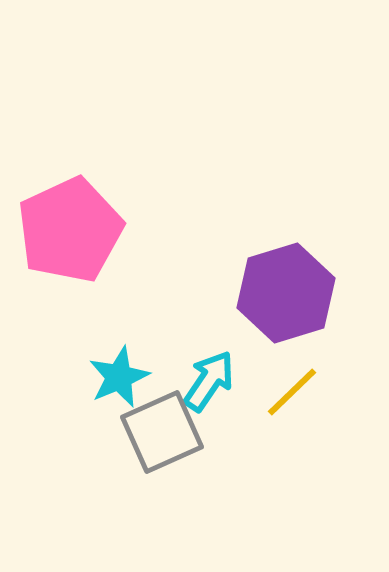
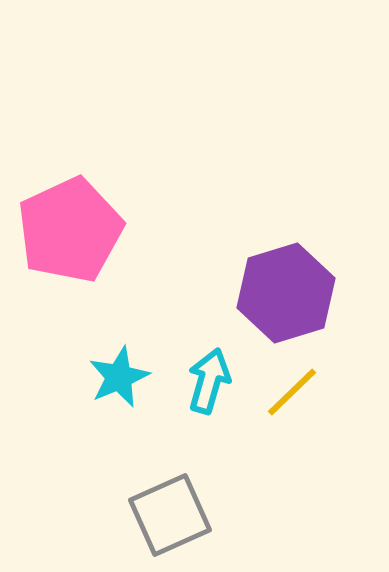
cyan arrow: rotated 18 degrees counterclockwise
gray square: moved 8 px right, 83 px down
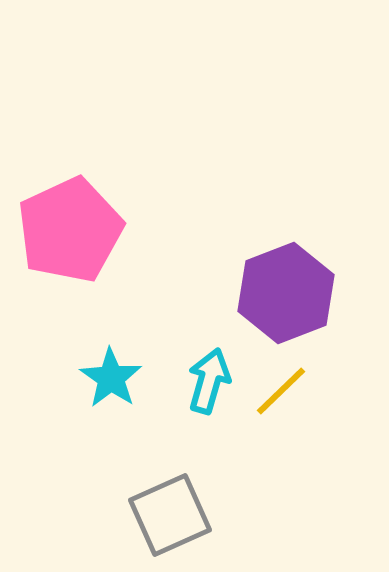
purple hexagon: rotated 4 degrees counterclockwise
cyan star: moved 8 px left, 1 px down; rotated 14 degrees counterclockwise
yellow line: moved 11 px left, 1 px up
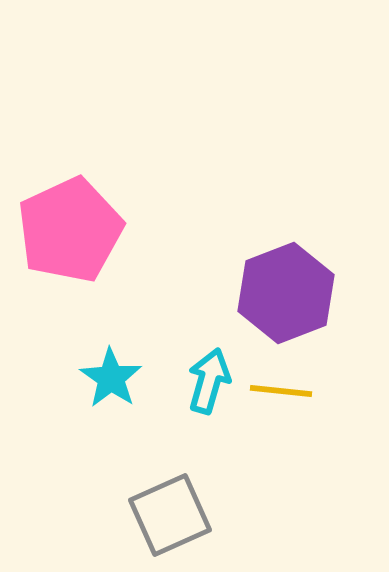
yellow line: rotated 50 degrees clockwise
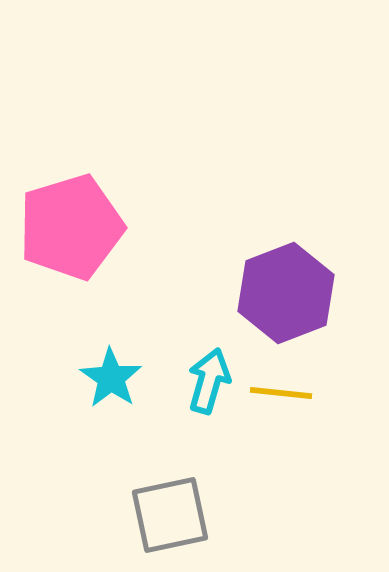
pink pentagon: moved 1 px right, 3 px up; rotated 8 degrees clockwise
yellow line: moved 2 px down
gray square: rotated 12 degrees clockwise
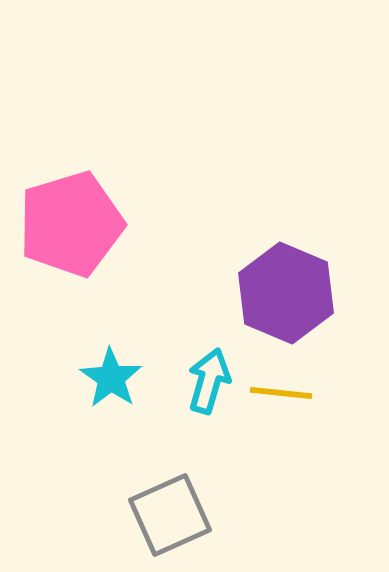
pink pentagon: moved 3 px up
purple hexagon: rotated 16 degrees counterclockwise
gray square: rotated 12 degrees counterclockwise
